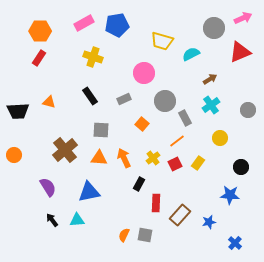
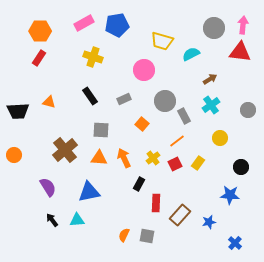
pink arrow at (243, 18): moved 7 px down; rotated 60 degrees counterclockwise
red triangle at (240, 52): rotated 30 degrees clockwise
pink circle at (144, 73): moved 3 px up
gray rectangle at (185, 118): moved 1 px left, 2 px up
gray square at (145, 235): moved 2 px right, 1 px down
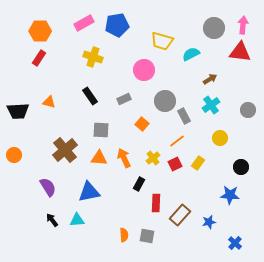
orange semicircle at (124, 235): rotated 152 degrees clockwise
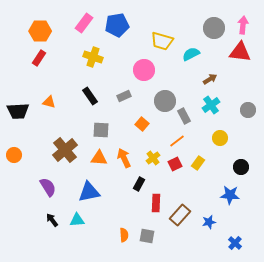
pink rectangle at (84, 23): rotated 24 degrees counterclockwise
gray rectangle at (124, 99): moved 3 px up
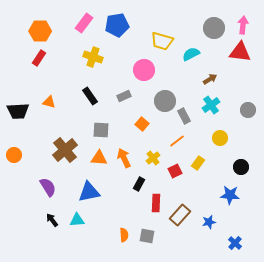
red square at (175, 164): moved 7 px down
